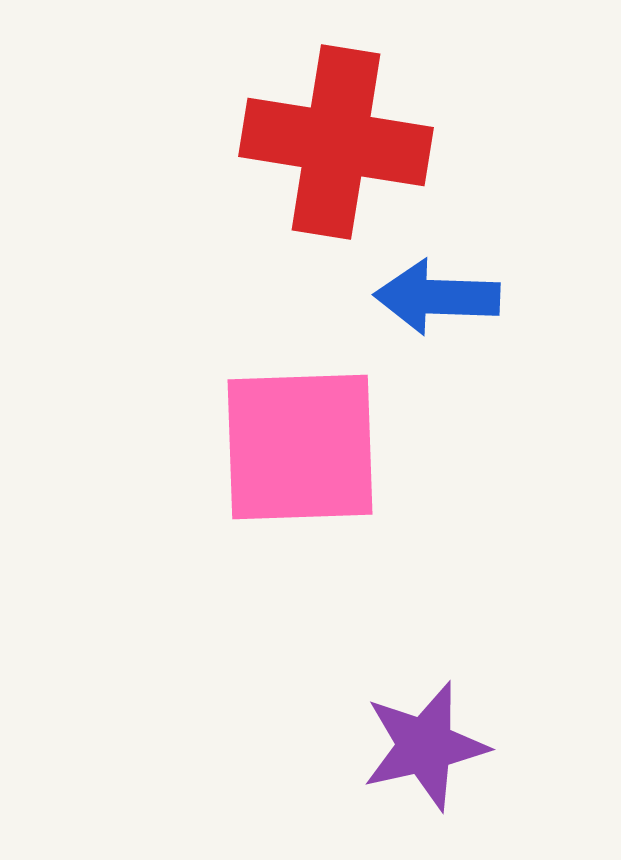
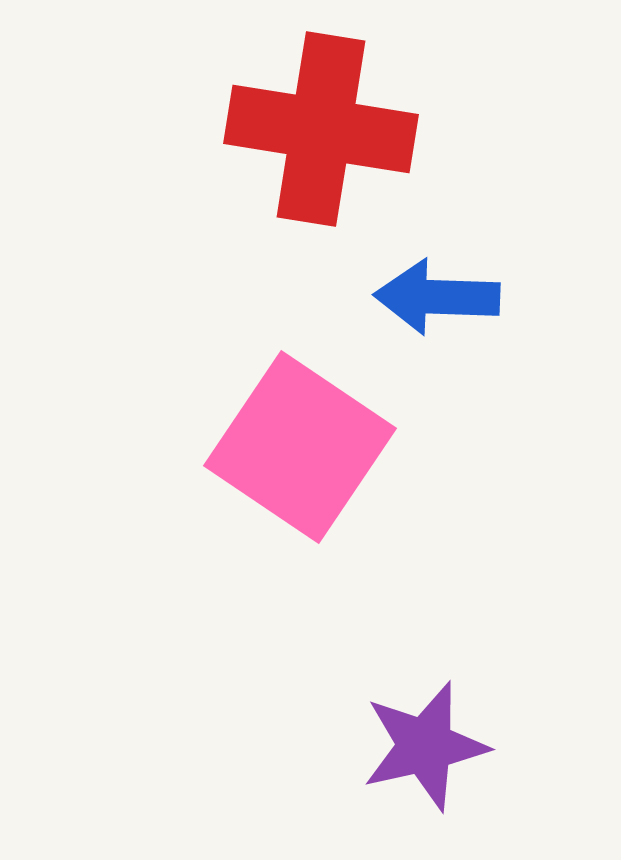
red cross: moved 15 px left, 13 px up
pink square: rotated 36 degrees clockwise
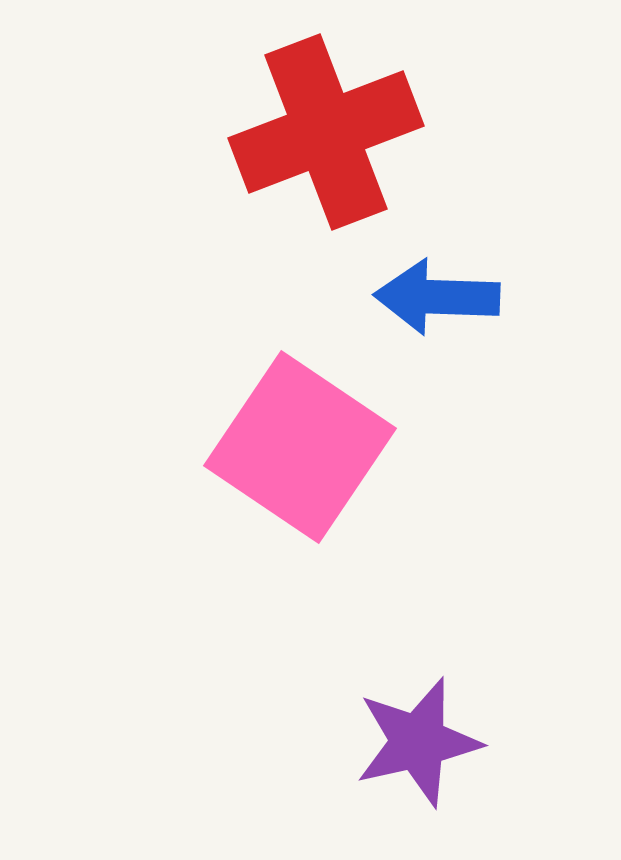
red cross: moved 5 px right, 3 px down; rotated 30 degrees counterclockwise
purple star: moved 7 px left, 4 px up
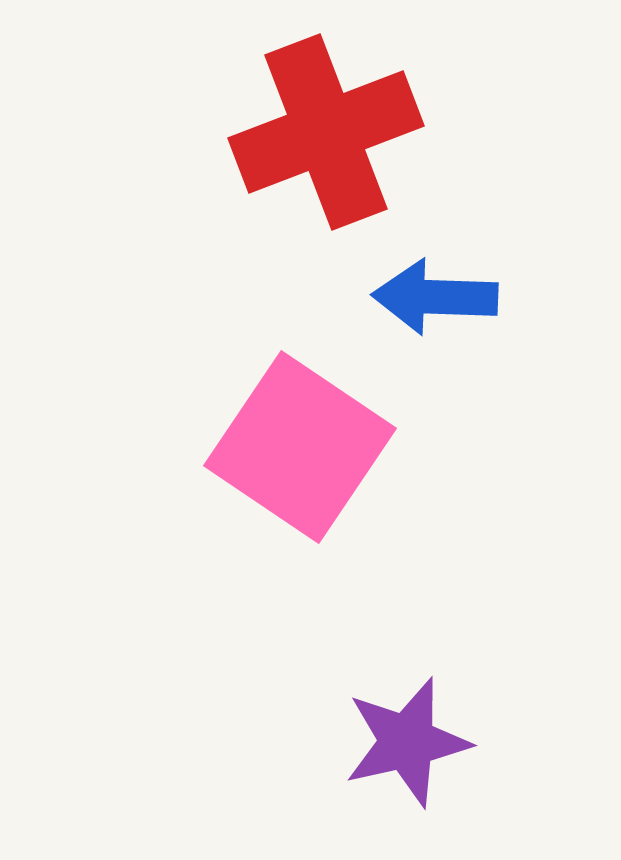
blue arrow: moved 2 px left
purple star: moved 11 px left
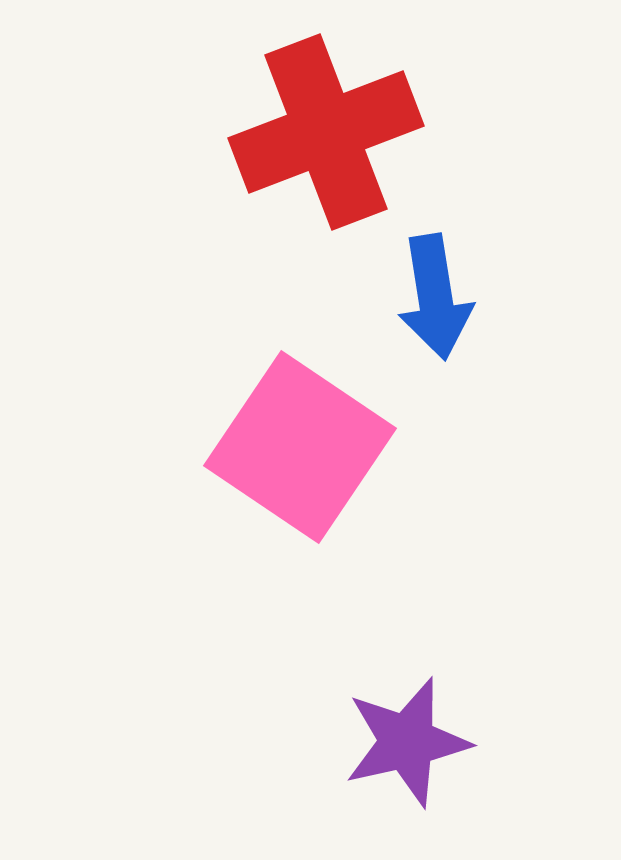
blue arrow: rotated 101 degrees counterclockwise
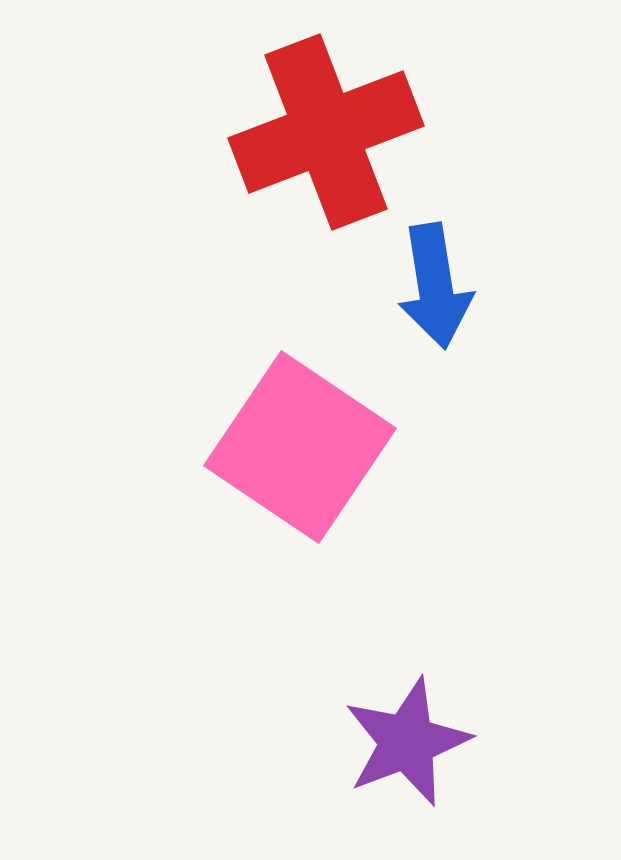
blue arrow: moved 11 px up
purple star: rotated 8 degrees counterclockwise
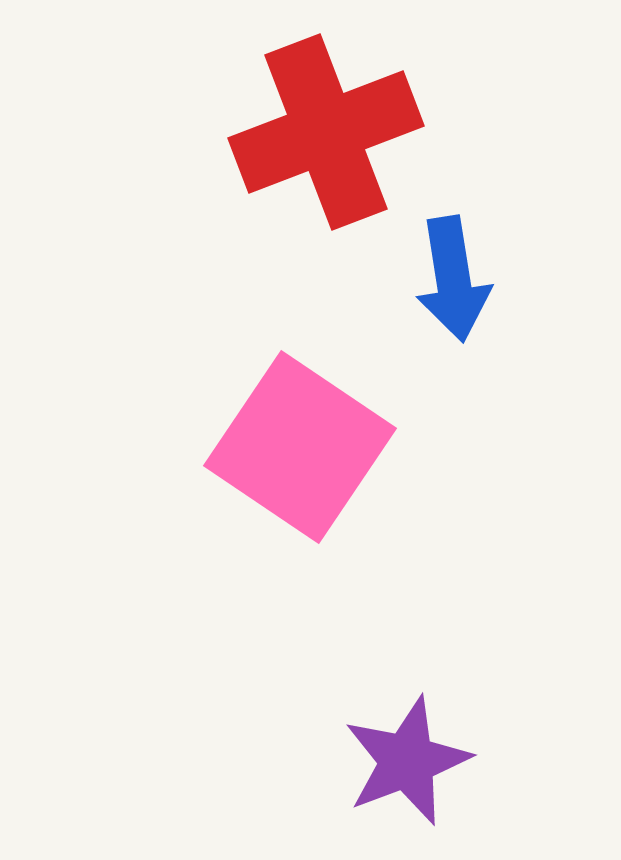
blue arrow: moved 18 px right, 7 px up
purple star: moved 19 px down
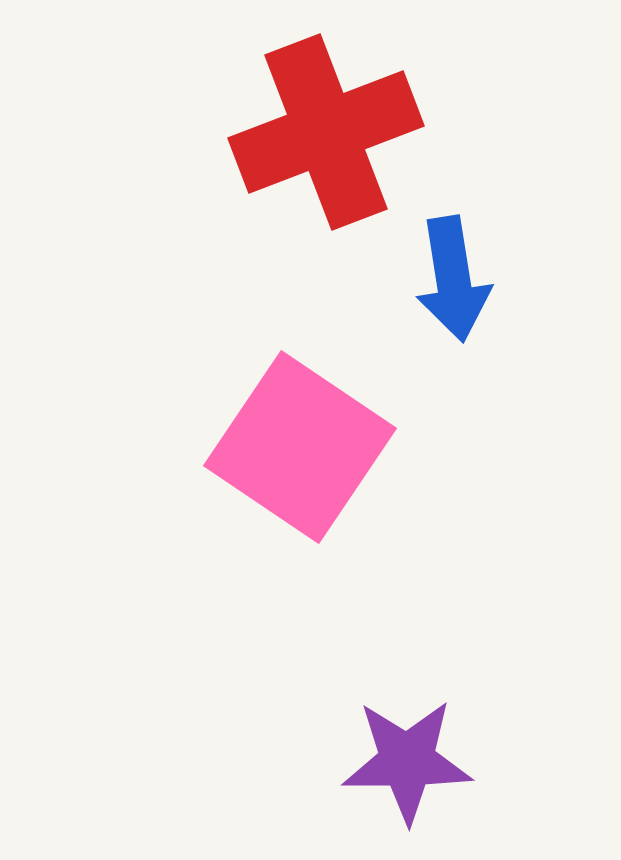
purple star: rotated 21 degrees clockwise
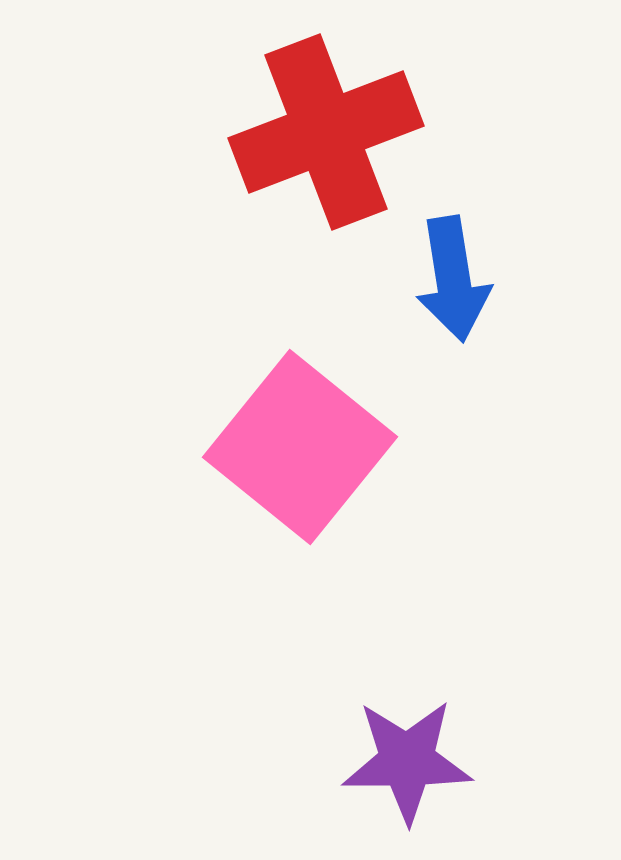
pink square: rotated 5 degrees clockwise
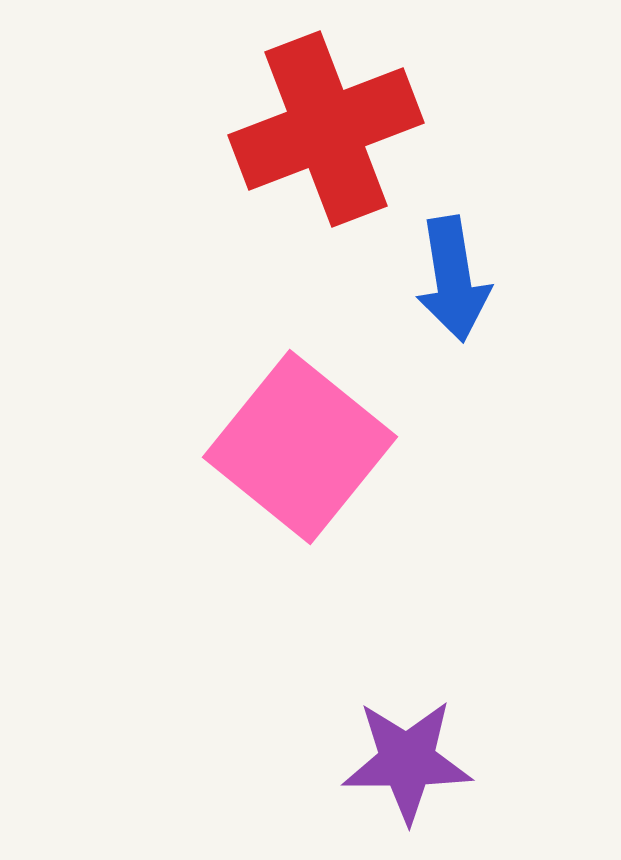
red cross: moved 3 px up
